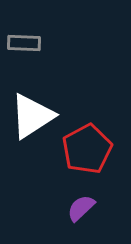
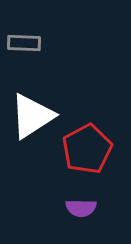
purple semicircle: rotated 136 degrees counterclockwise
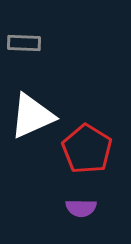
white triangle: rotated 9 degrees clockwise
red pentagon: rotated 12 degrees counterclockwise
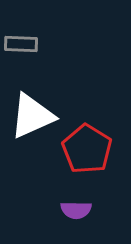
gray rectangle: moved 3 px left, 1 px down
purple semicircle: moved 5 px left, 2 px down
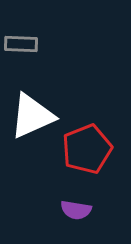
red pentagon: rotated 18 degrees clockwise
purple semicircle: rotated 8 degrees clockwise
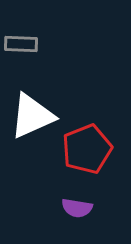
purple semicircle: moved 1 px right, 2 px up
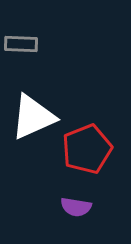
white triangle: moved 1 px right, 1 px down
purple semicircle: moved 1 px left, 1 px up
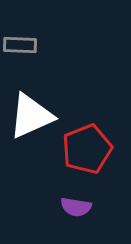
gray rectangle: moved 1 px left, 1 px down
white triangle: moved 2 px left, 1 px up
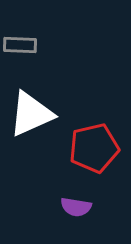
white triangle: moved 2 px up
red pentagon: moved 7 px right, 1 px up; rotated 9 degrees clockwise
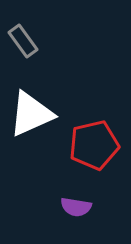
gray rectangle: moved 3 px right, 4 px up; rotated 52 degrees clockwise
red pentagon: moved 3 px up
